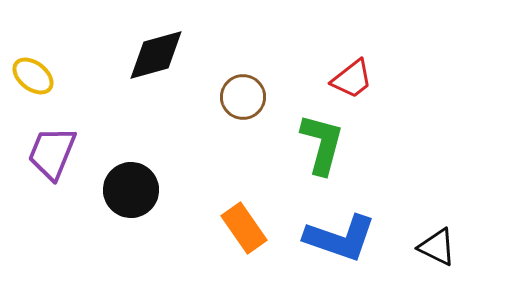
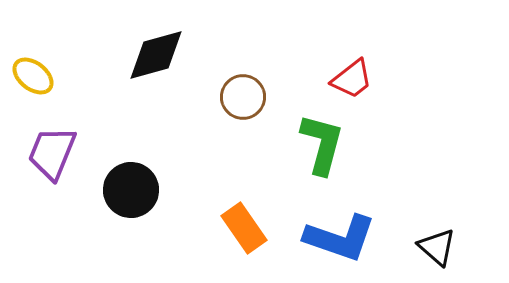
black triangle: rotated 15 degrees clockwise
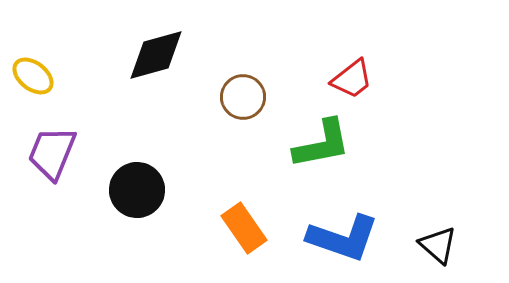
green L-shape: rotated 64 degrees clockwise
black circle: moved 6 px right
blue L-shape: moved 3 px right
black triangle: moved 1 px right, 2 px up
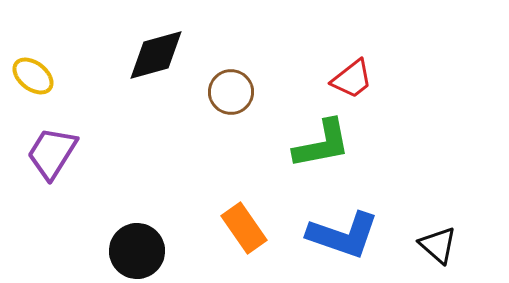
brown circle: moved 12 px left, 5 px up
purple trapezoid: rotated 10 degrees clockwise
black circle: moved 61 px down
blue L-shape: moved 3 px up
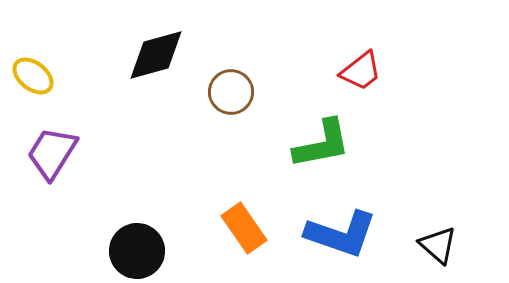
red trapezoid: moved 9 px right, 8 px up
blue L-shape: moved 2 px left, 1 px up
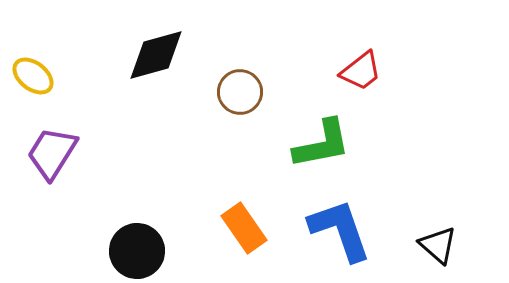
brown circle: moved 9 px right
blue L-shape: moved 1 px left, 4 px up; rotated 128 degrees counterclockwise
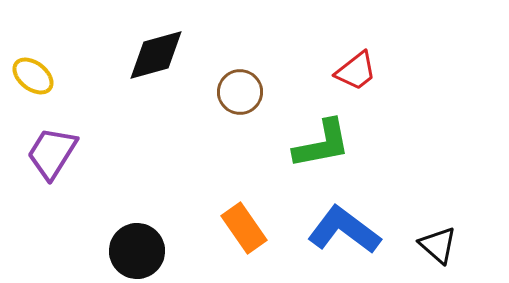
red trapezoid: moved 5 px left
blue L-shape: moved 4 px right; rotated 34 degrees counterclockwise
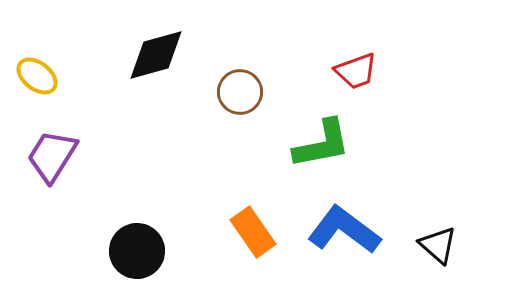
red trapezoid: rotated 18 degrees clockwise
yellow ellipse: moved 4 px right
purple trapezoid: moved 3 px down
orange rectangle: moved 9 px right, 4 px down
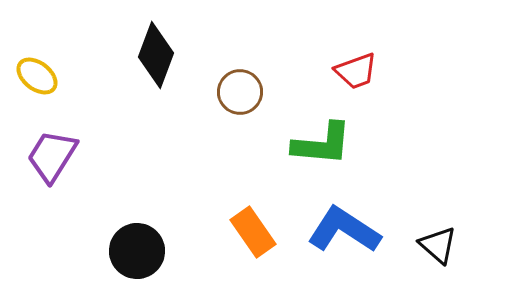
black diamond: rotated 54 degrees counterclockwise
green L-shape: rotated 16 degrees clockwise
blue L-shape: rotated 4 degrees counterclockwise
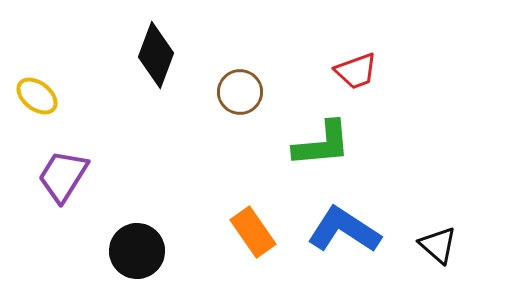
yellow ellipse: moved 20 px down
green L-shape: rotated 10 degrees counterclockwise
purple trapezoid: moved 11 px right, 20 px down
